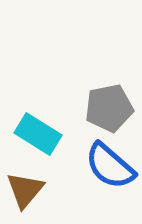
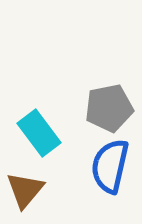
cyan rectangle: moved 1 px right, 1 px up; rotated 21 degrees clockwise
blue semicircle: rotated 62 degrees clockwise
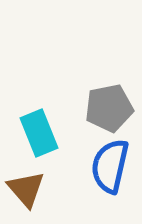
cyan rectangle: rotated 15 degrees clockwise
brown triangle: moved 1 px right, 1 px up; rotated 21 degrees counterclockwise
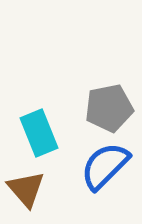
blue semicircle: moved 5 px left; rotated 32 degrees clockwise
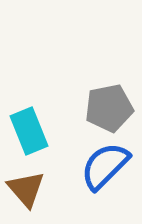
cyan rectangle: moved 10 px left, 2 px up
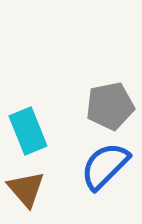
gray pentagon: moved 1 px right, 2 px up
cyan rectangle: moved 1 px left
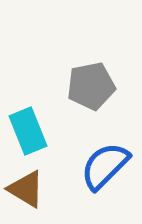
gray pentagon: moved 19 px left, 20 px up
brown triangle: rotated 18 degrees counterclockwise
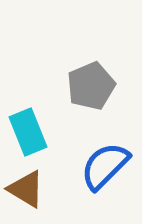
gray pentagon: rotated 12 degrees counterclockwise
cyan rectangle: moved 1 px down
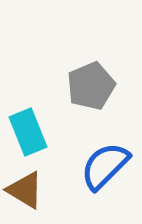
brown triangle: moved 1 px left, 1 px down
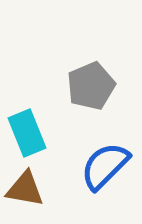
cyan rectangle: moved 1 px left, 1 px down
brown triangle: moved 1 px up; rotated 21 degrees counterclockwise
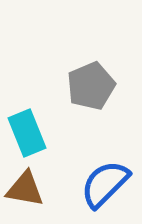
blue semicircle: moved 18 px down
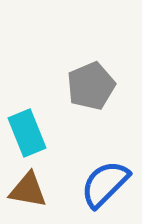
brown triangle: moved 3 px right, 1 px down
